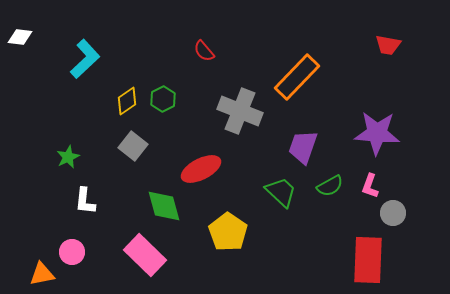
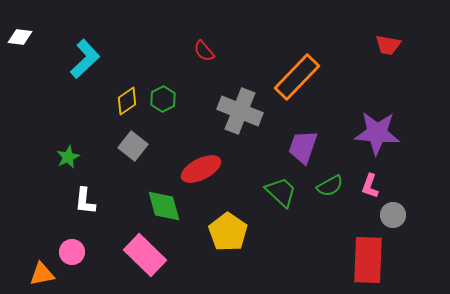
gray circle: moved 2 px down
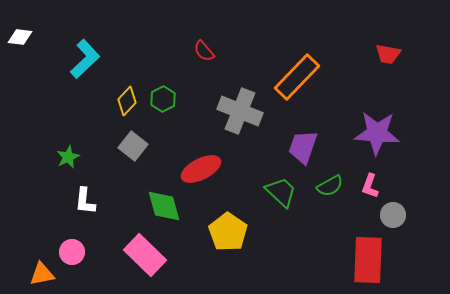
red trapezoid: moved 9 px down
yellow diamond: rotated 12 degrees counterclockwise
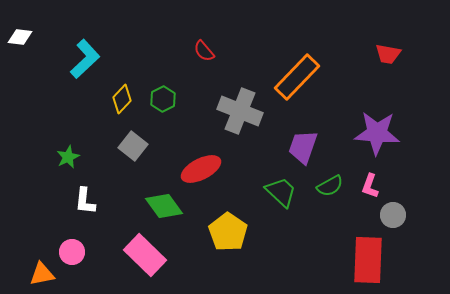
yellow diamond: moved 5 px left, 2 px up
green diamond: rotated 21 degrees counterclockwise
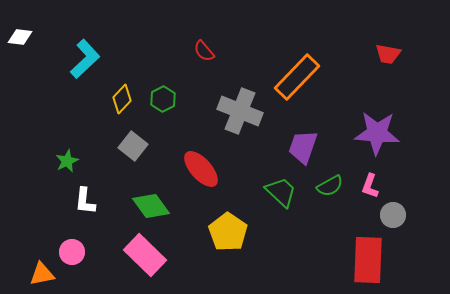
green star: moved 1 px left, 4 px down
red ellipse: rotated 75 degrees clockwise
green diamond: moved 13 px left
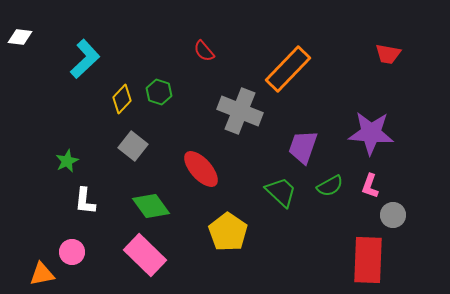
orange rectangle: moved 9 px left, 8 px up
green hexagon: moved 4 px left, 7 px up; rotated 15 degrees counterclockwise
purple star: moved 6 px left
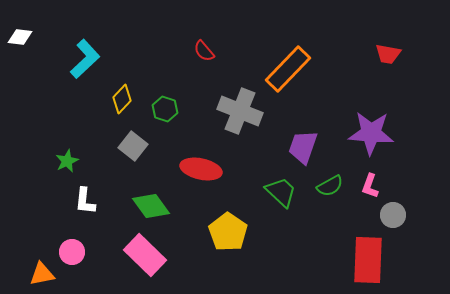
green hexagon: moved 6 px right, 17 px down
red ellipse: rotated 36 degrees counterclockwise
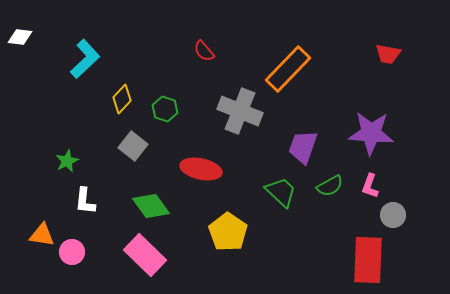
orange triangle: moved 39 px up; rotated 20 degrees clockwise
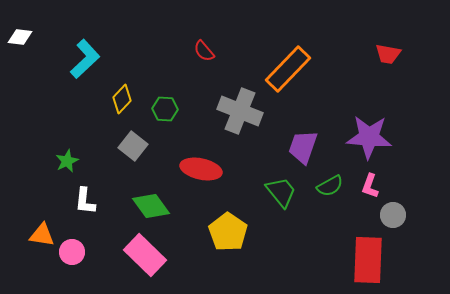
green hexagon: rotated 15 degrees counterclockwise
purple star: moved 2 px left, 4 px down
green trapezoid: rotated 8 degrees clockwise
